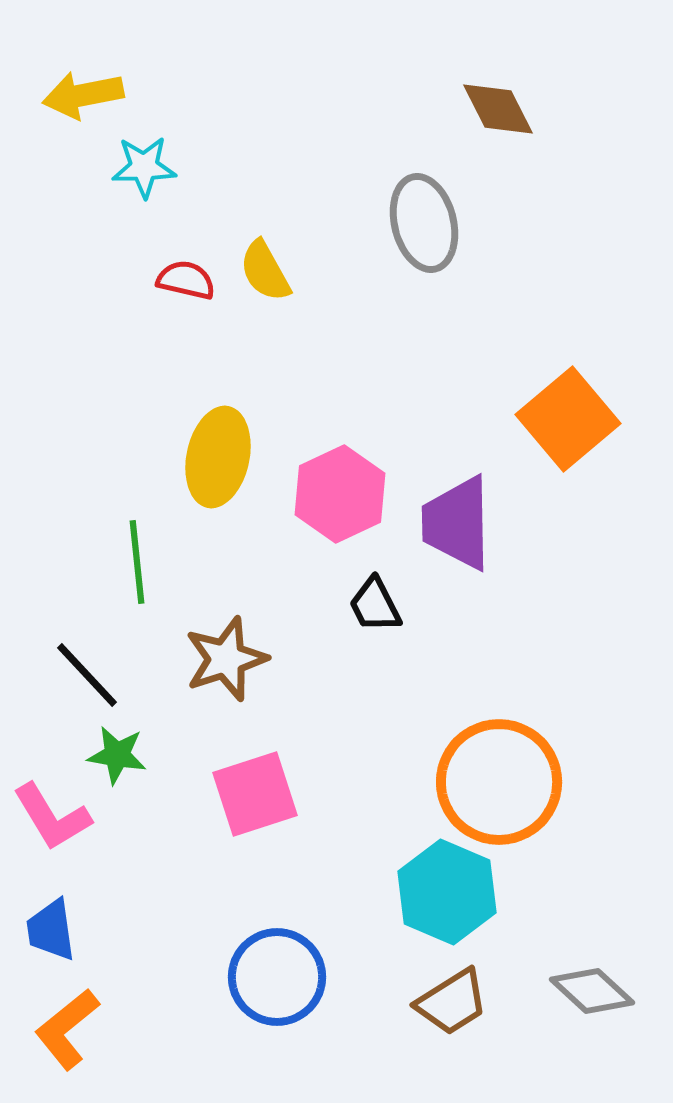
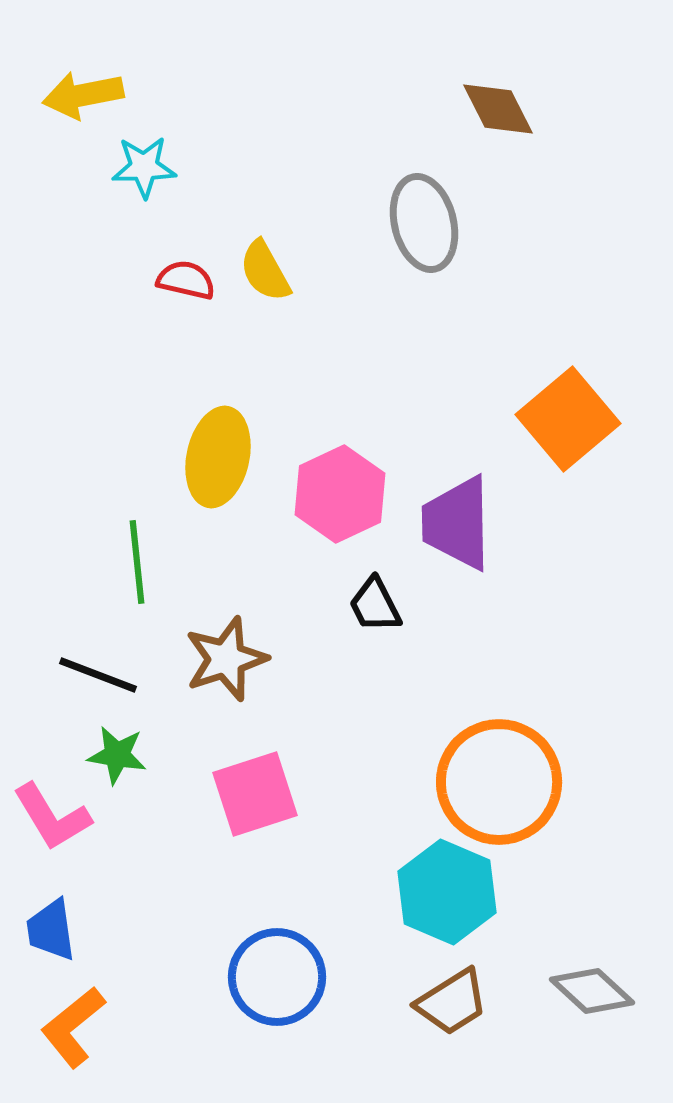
black line: moved 11 px right; rotated 26 degrees counterclockwise
orange L-shape: moved 6 px right, 2 px up
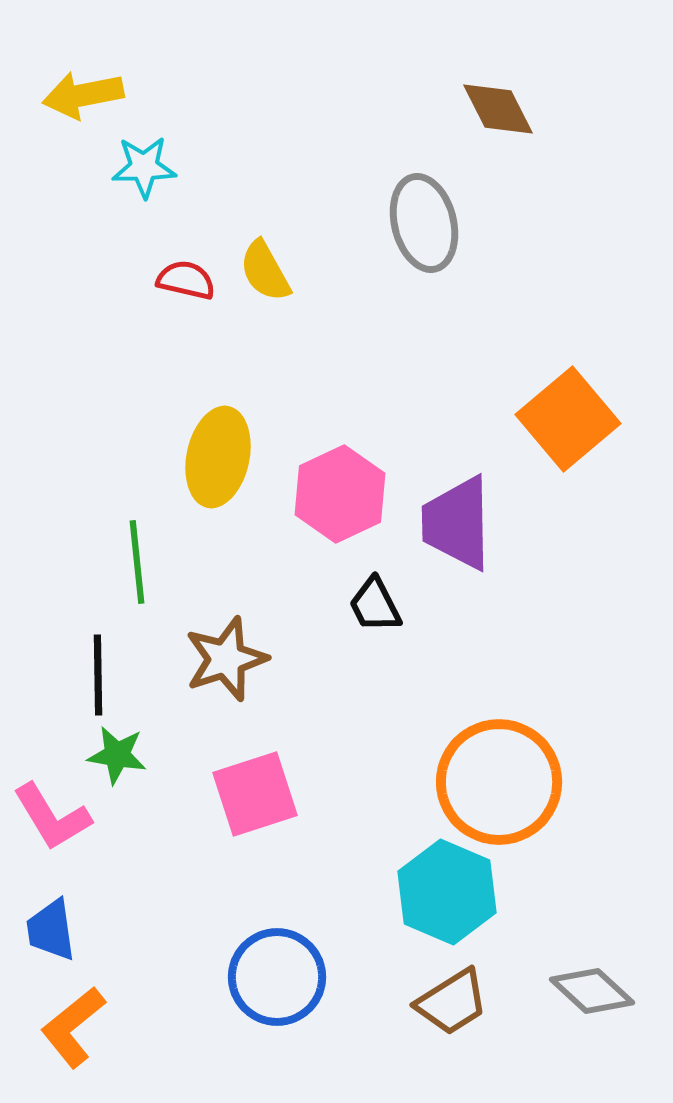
black line: rotated 68 degrees clockwise
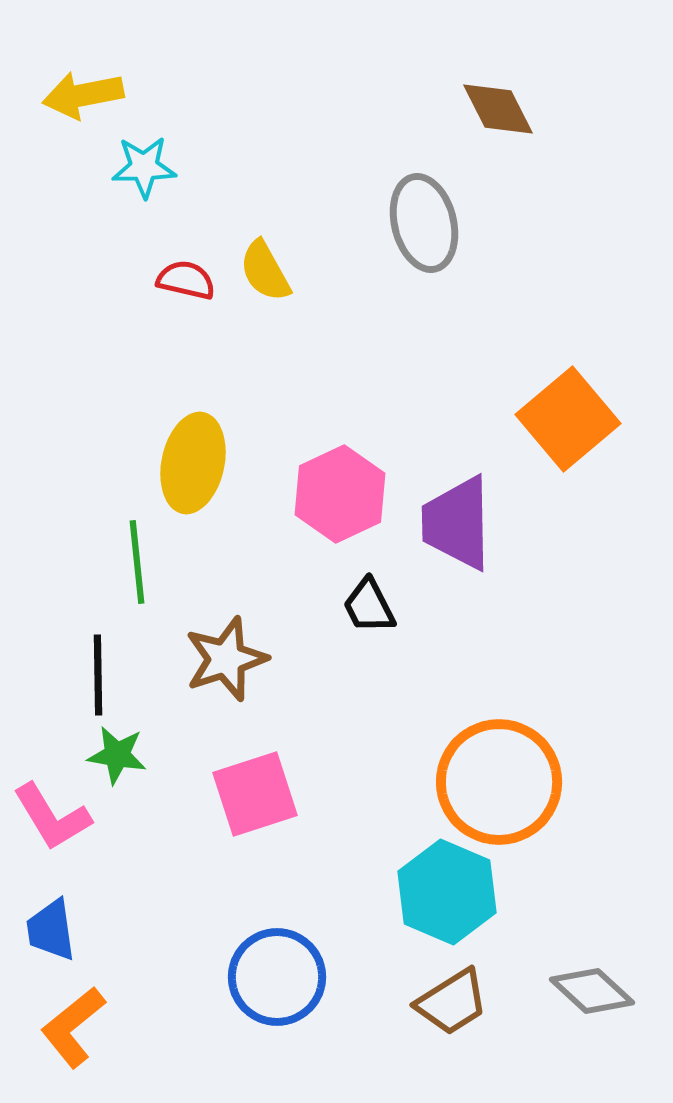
yellow ellipse: moved 25 px left, 6 px down
black trapezoid: moved 6 px left, 1 px down
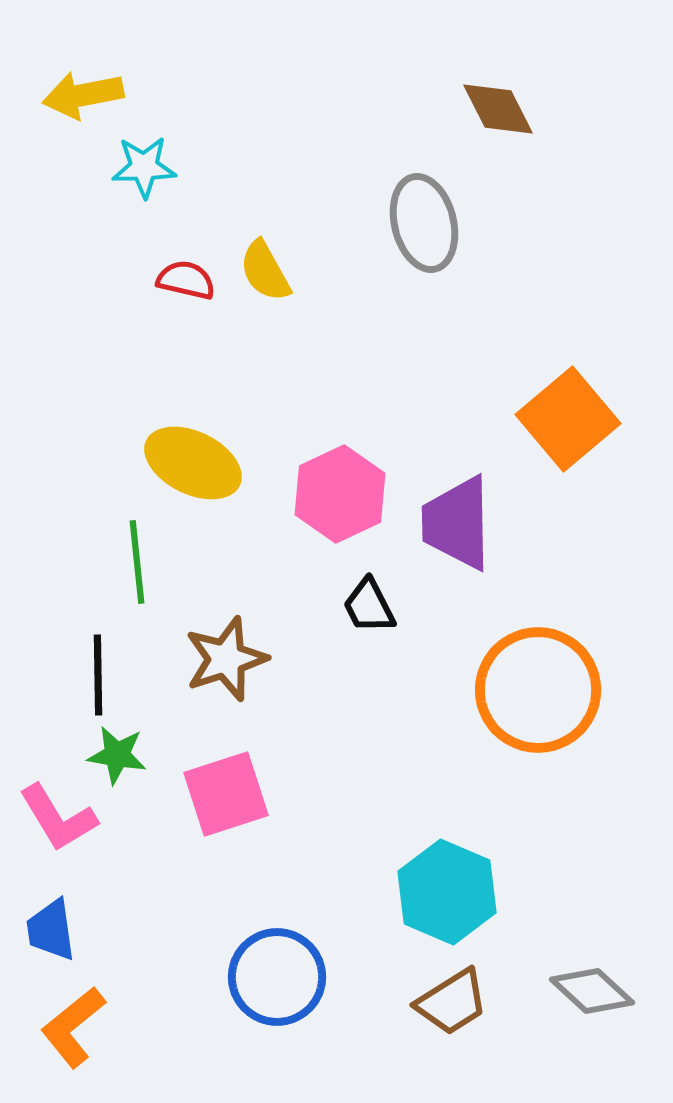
yellow ellipse: rotated 76 degrees counterclockwise
orange circle: moved 39 px right, 92 px up
pink square: moved 29 px left
pink L-shape: moved 6 px right, 1 px down
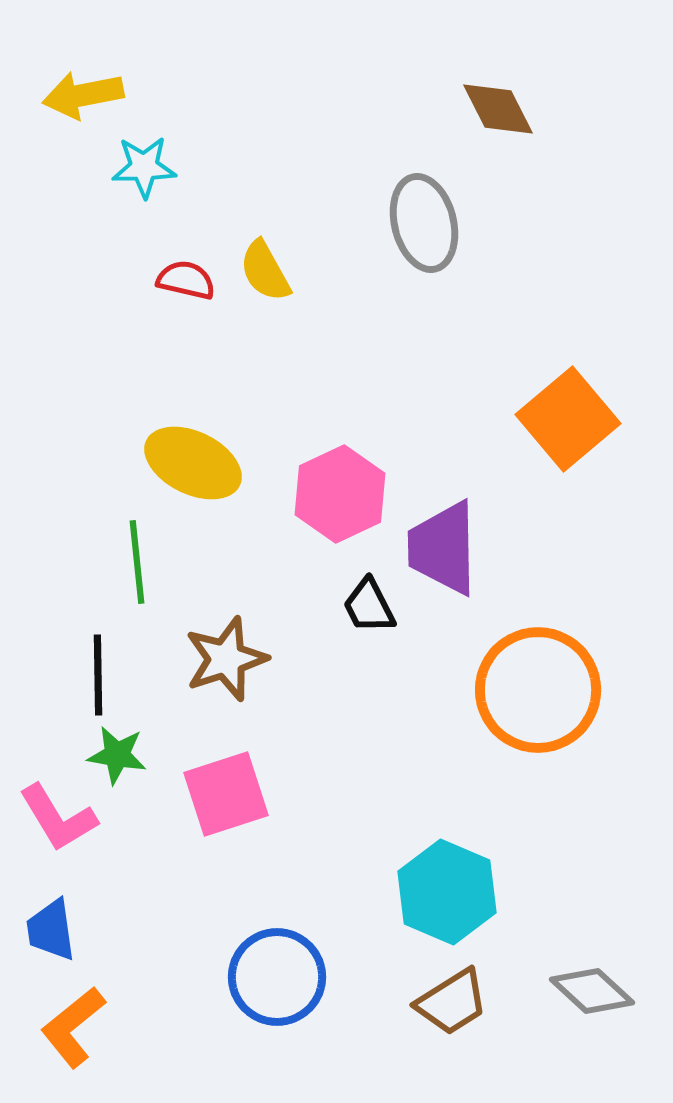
purple trapezoid: moved 14 px left, 25 px down
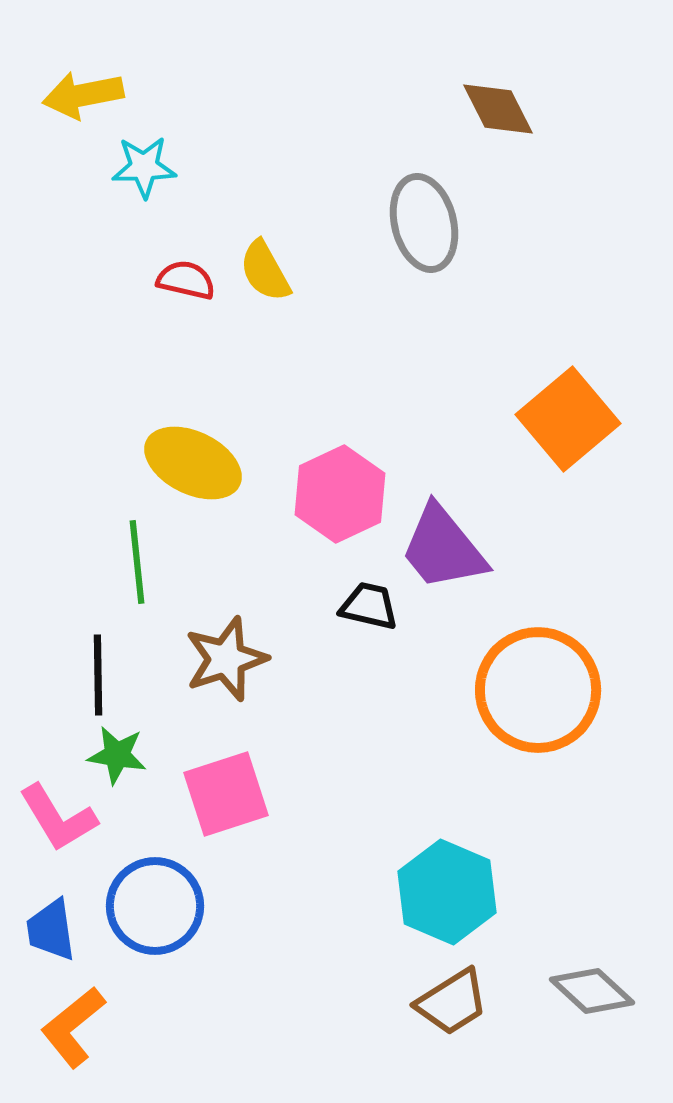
purple trapezoid: rotated 38 degrees counterclockwise
black trapezoid: rotated 130 degrees clockwise
blue circle: moved 122 px left, 71 px up
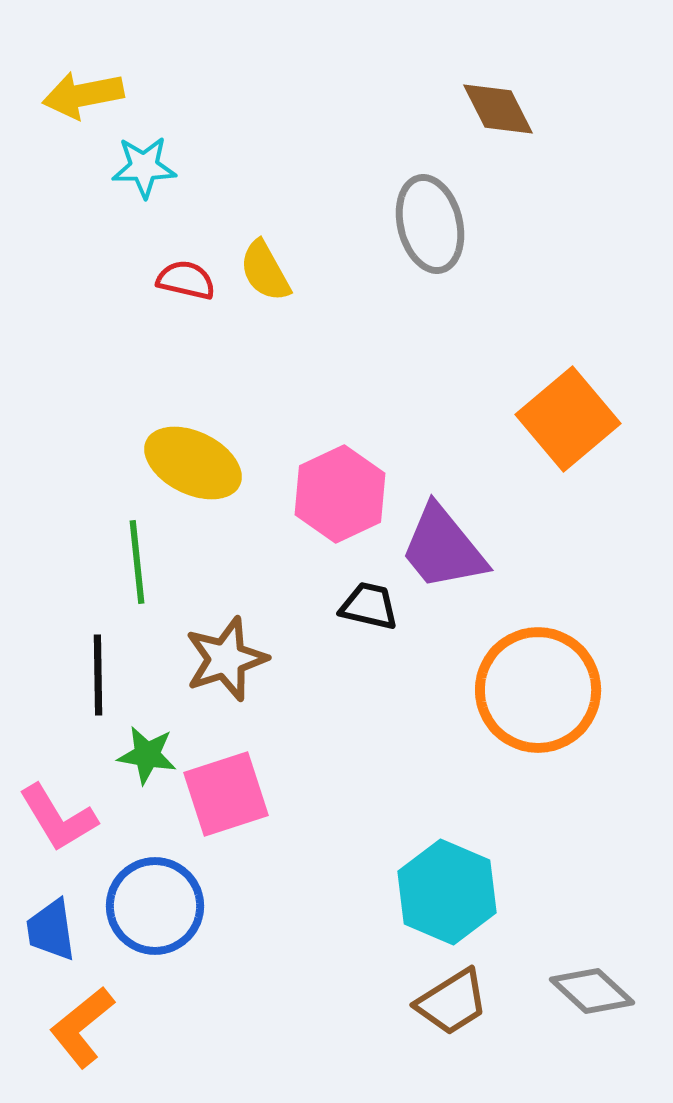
gray ellipse: moved 6 px right, 1 px down
green star: moved 30 px right
orange L-shape: moved 9 px right
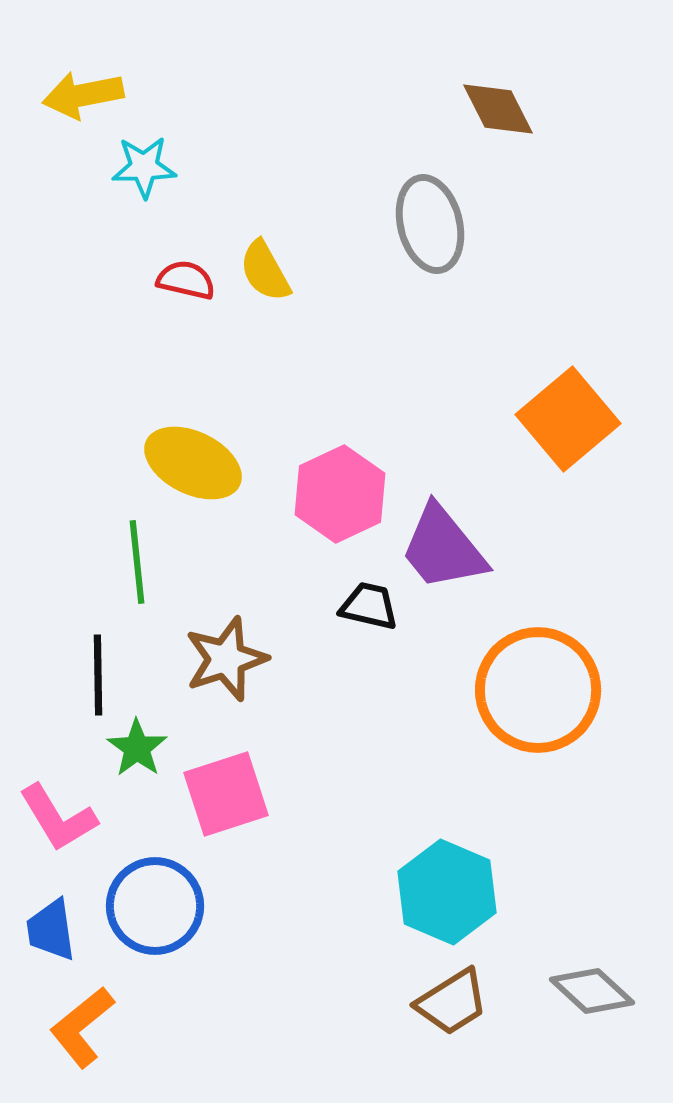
green star: moved 10 px left, 7 px up; rotated 26 degrees clockwise
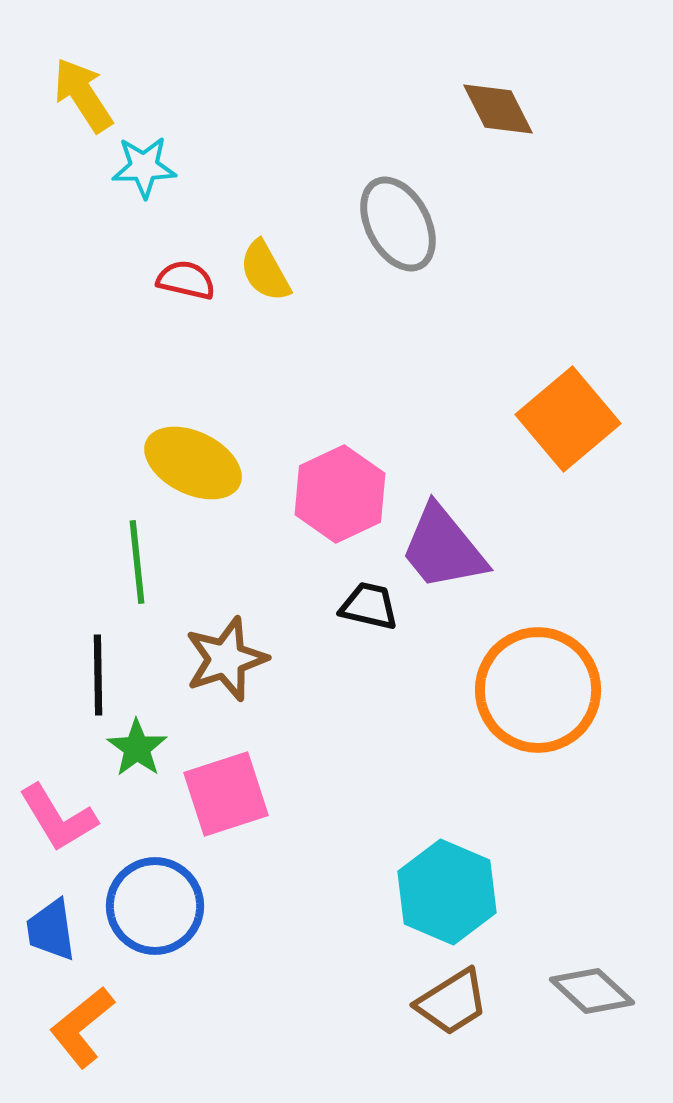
yellow arrow: rotated 68 degrees clockwise
gray ellipse: moved 32 px left; rotated 14 degrees counterclockwise
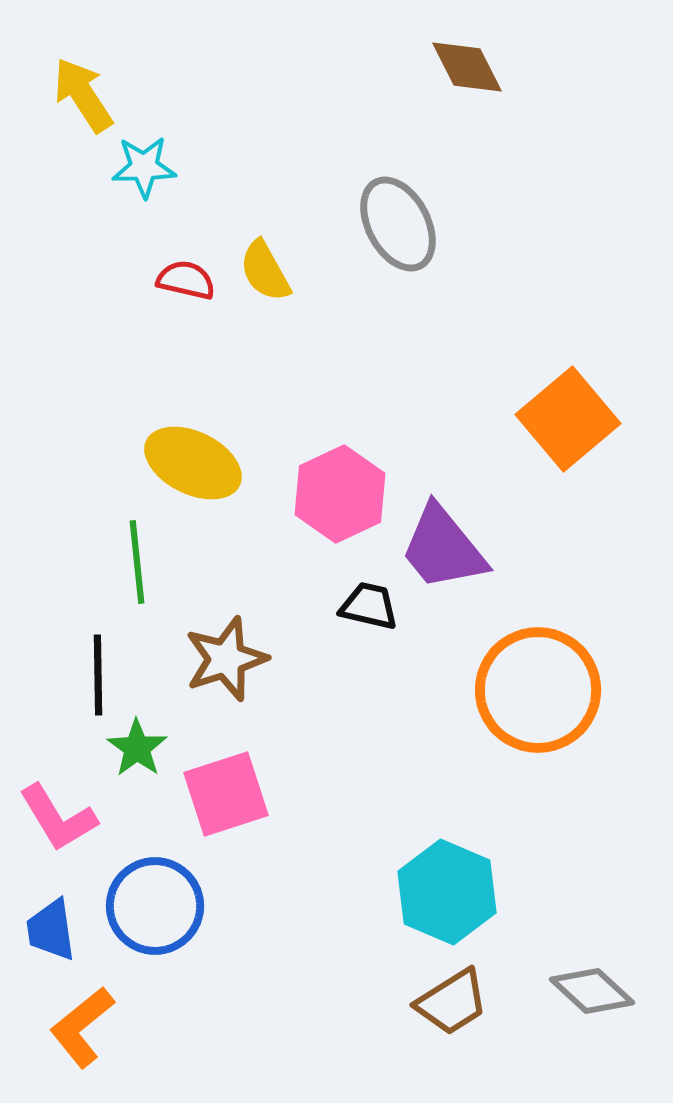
brown diamond: moved 31 px left, 42 px up
